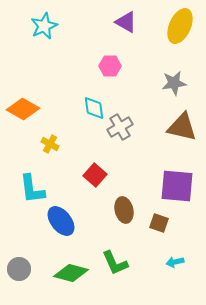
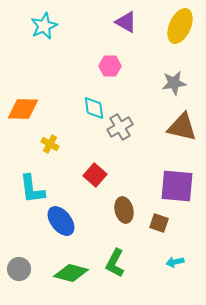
orange diamond: rotated 28 degrees counterclockwise
green L-shape: rotated 52 degrees clockwise
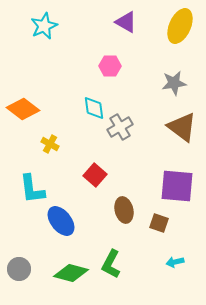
orange diamond: rotated 36 degrees clockwise
brown triangle: rotated 24 degrees clockwise
green L-shape: moved 4 px left, 1 px down
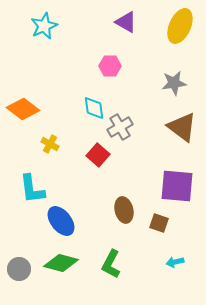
red square: moved 3 px right, 20 px up
green diamond: moved 10 px left, 10 px up
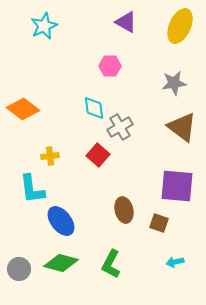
yellow cross: moved 12 px down; rotated 36 degrees counterclockwise
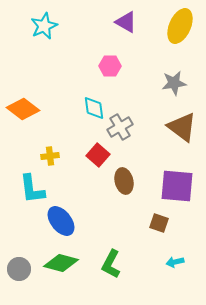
brown ellipse: moved 29 px up
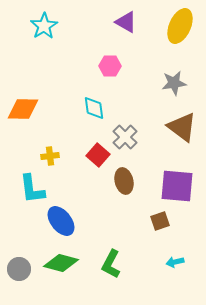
cyan star: rotated 8 degrees counterclockwise
orange diamond: rotated 36 degrees counterclockwise
gray cross: moved 5 px right, 10 px down; rotated 15 degrees counterclockwise
brown square: moved 1 px right, 2 px up; rotated 36 degrees counterclockwise
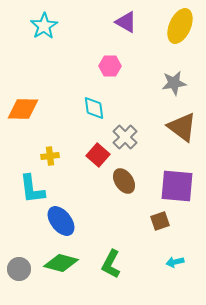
brown ellipse: rotated 20 degrees counterclockwise
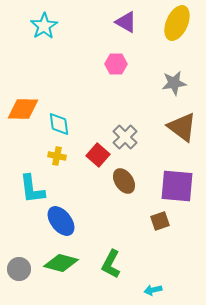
yellow ellipse: moved 3 px left, 3 px up
pink hexagon: moved 6 px right, 2 px up
cyan diamond: moved 35 px left, 16 px down
yellow cross: moved 7 px right; rotated 18 degrees clockwise
cyan arrow: moved 22 px left, 28 px down
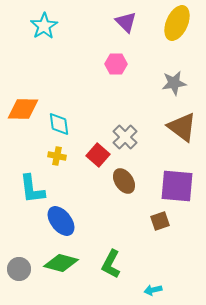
purple triangle: rotated 15 degrees clockwise
